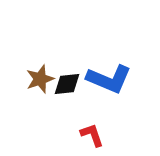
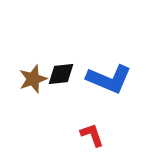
brown star: moved 7 px left
black diamond: moved 6 px left, 10 px up
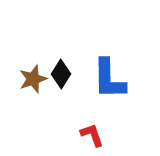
black diamond: rotated 52 degrees counterclockwise
blue L-shape: rotated 66 degrees clockwise
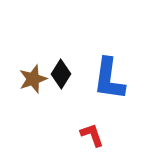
blue L-shape: rotated 9 degrees clockwise
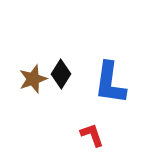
blue L-shape: moved 1 px right, 4 px down
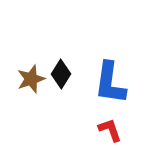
brown star: moved 2 px left
red L-shape: moved 18 px right, 5 px up
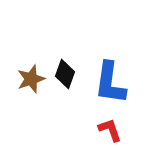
black diamond: moved 4 px right; rotated 12 degrees counterclockwise
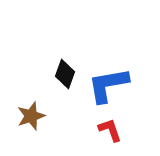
brown star: moved 37 px down
blue L-shape: moved 2 px left, 2 px down; rotated 72 degrees clockwise
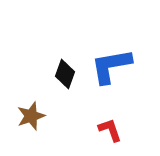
blue L-shape: moved 3 px right, 19 px up
